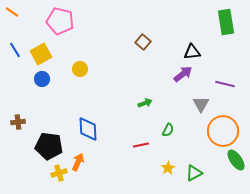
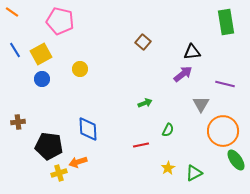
orange arrow: rotated 132 degrees counterclockwise
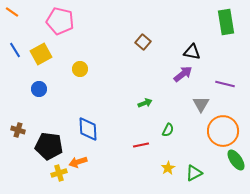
black triangle: rotated 18 degrees clockwise
blue circle: moved 3 px left, 10 px down
brown cross: moved 8 px down; rotated 24 degrees clockwise
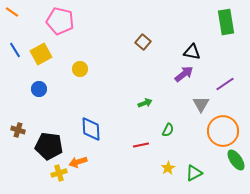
purple arrow: moved 1 px right
purple line: rotated 48 degrees counterclockwise
blue diamond: moved 3 px right
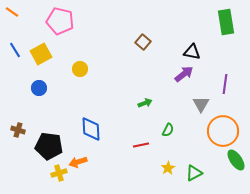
purple line: rotated 48 degrees counterclockwise
blue circle: moved 1 px up
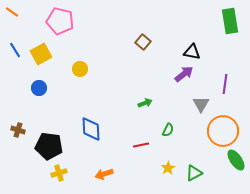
green rectangle: moved 4 px right, 1 px up
orange arrow: moved 26 px right, 12 px down
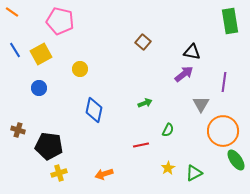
purple line: moved 1 px left, 2 px up
blue diamond: moved 3 px right, 19 px up; rotated 15 degrees clockwise
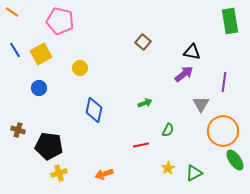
yellow circle: moved 1 px up
green ellipse: moved 1 px left
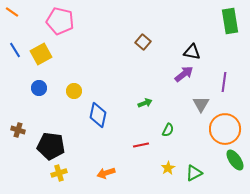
yellow circle: moved 6 px left, 23 px down
blue diamond: moved 4 px right, 5 px down
orange circle: moved 2 px right, 2 px up
black pentagon: moved 2 px right
orange arrow: moved 2 px right, 1 px up
